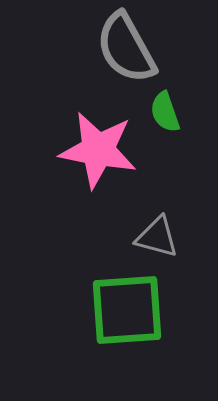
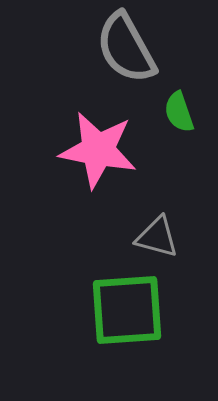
green semicircle: moved 14 px right
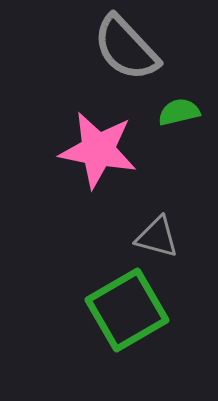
gray semicircle: rotated 14 degrees counterclockwise
green semicircle: rotated 96 degrees clockwise
green square: rotated 26 degrees counterclockwise
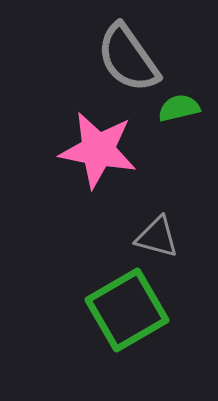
gray semicircle: moved 2 px right, 10 px down; rotated 8 degrees clockwise
green semicircle: moved 4 px up
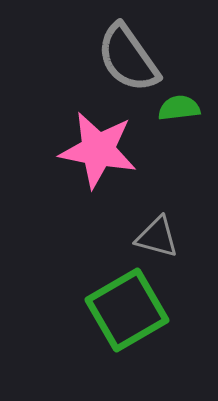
green semicircle: rotated 6 degrees clockwise
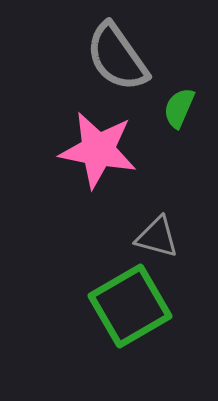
gray semicircle: moved 11 px left, 1 px up
green semicircle: rotated 60 degrees counterclockwise
green square: moved 3 px right, 4 px up
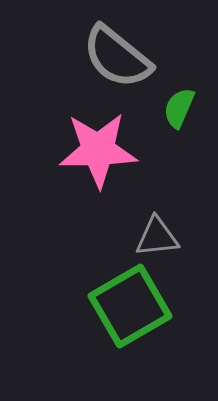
gray semicircle: rotated 16 degrees counterclockwise
pink star: rotated 12 degrees counterclockwise
gray triangle: rotated 21 degrees counterclockwise
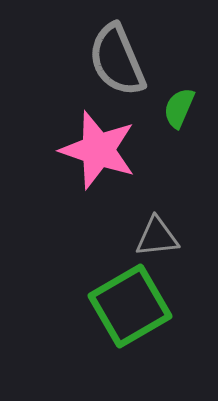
gray semicircle: moved 3 px down; rotated 28 degrees clockwise
pink star: rotated 20 degrees clockwise
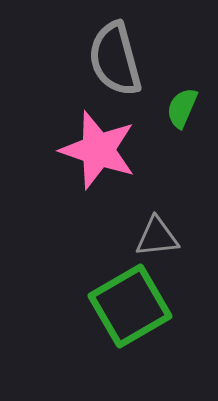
gray semicircle: moved 2 px left, 1 px up; rotated 8 degrees clockwise
green semicircle: moved 3 px right
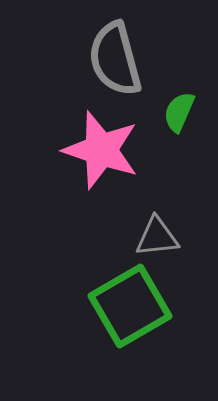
green semicircle: moved 3 px left, 4 px down
pink star: moved 3 px right
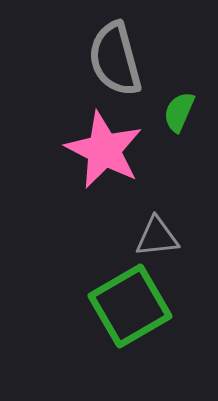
pink star: moved 3 px right; rotated 8 degrees clockwise
